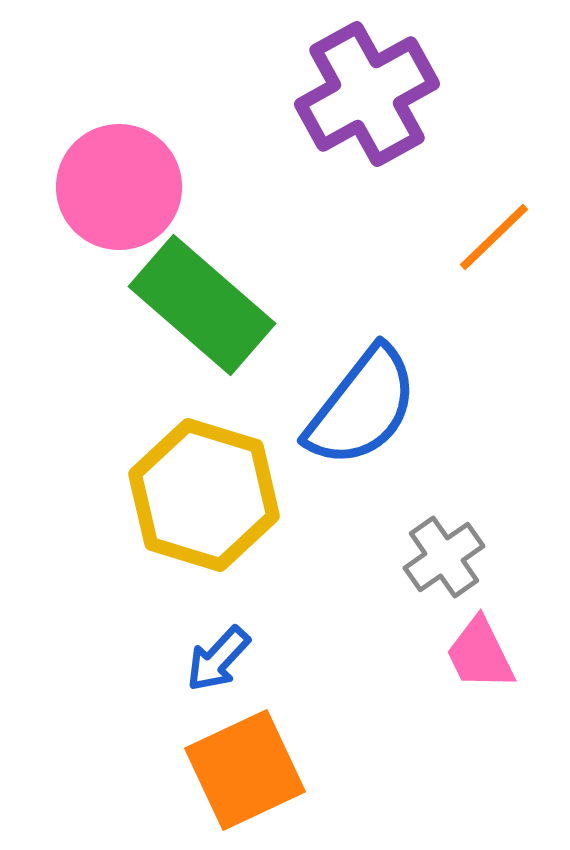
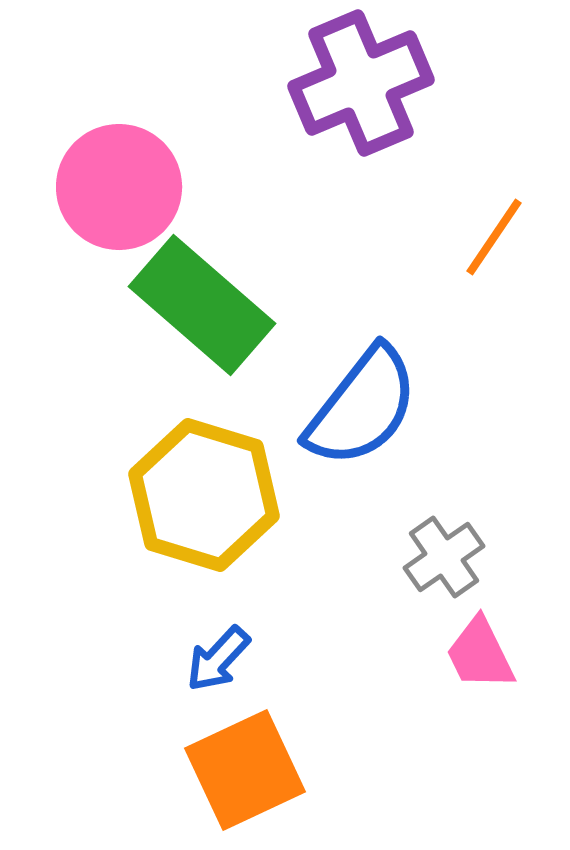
purple cross: moved 6 px left, 11 px up; rotated 6 degrees clockwise
orange line: rotated 12 degrees counterclockwise
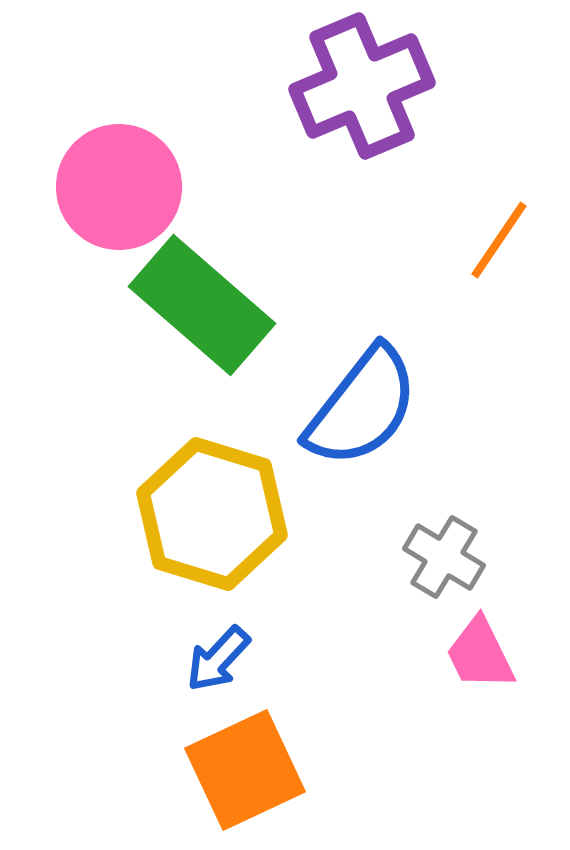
purple cross: moved 1 px right, 3 px down
orange line: moved 5 px right, 3 px down
yellow hexagon: moved 8 px right, 19 px down
gray cross: rotated 24 degrees counterclockwise
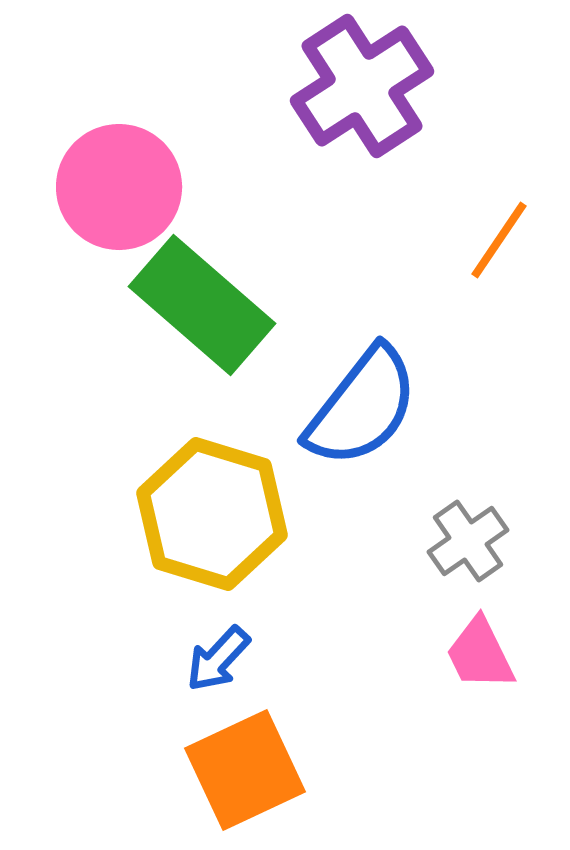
purple cross: rotated 10 degrees counterclockwise
gray cross: moved 24 px right, 16 px up; rotated 24 degrees clockwise
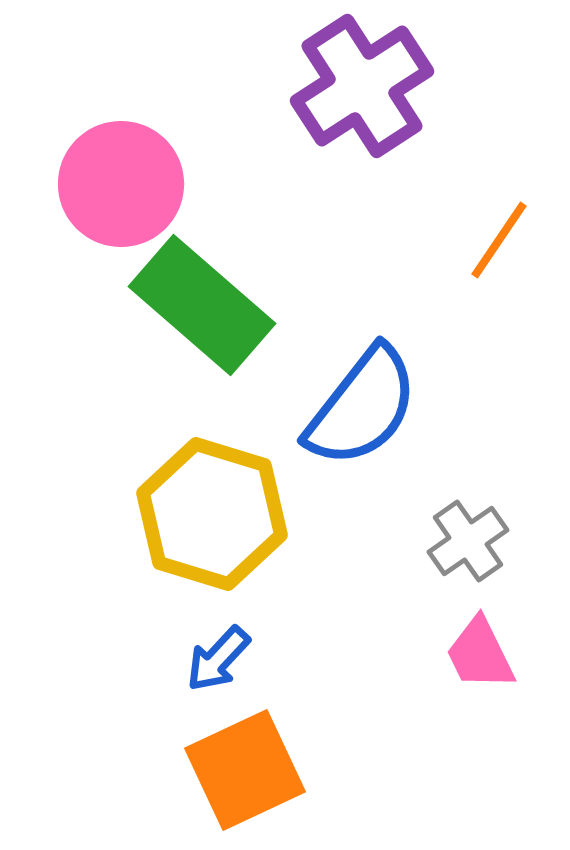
pink circle: moved 2 px right, 3 px up
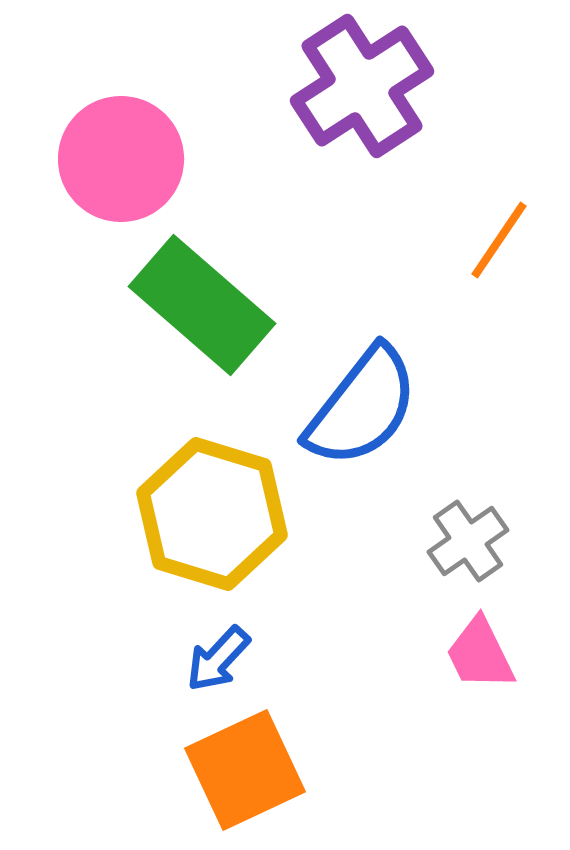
pink circle: moved 25 px up
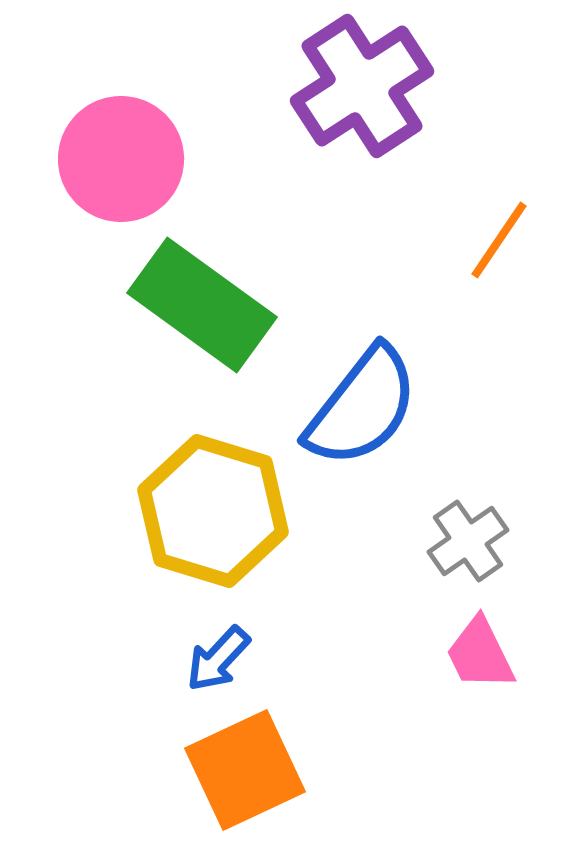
green rectangle: rotated 5 degrees counterclockwise
yellow hexagon: moved 1 px right, 3 px up
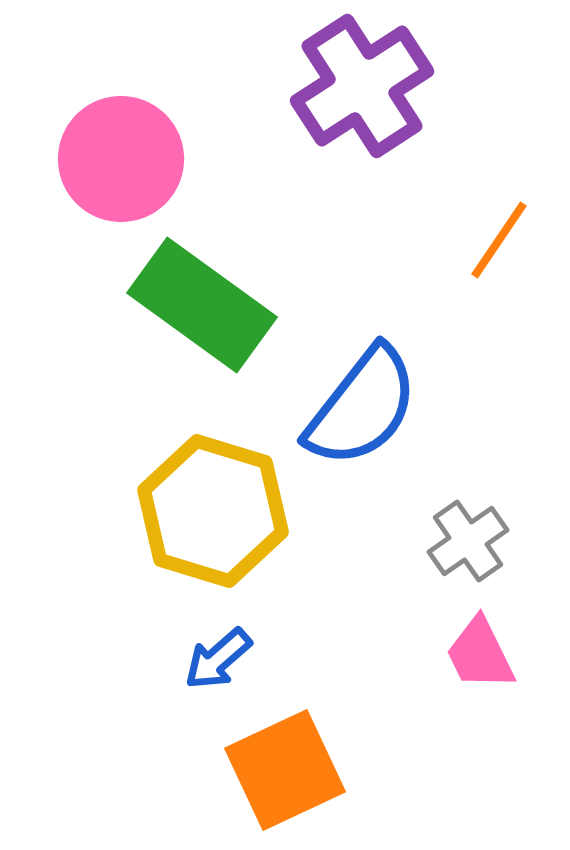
blue arrow: rotated 6 degrees clockwise
orange square: moved 40 px right
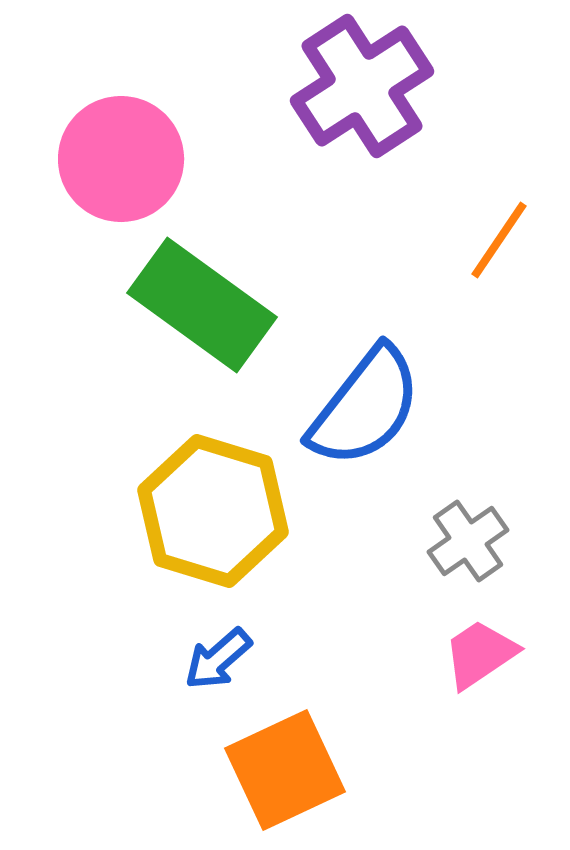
blue semicircle: moved 3 px right
pink trapezoid: rotated 82 degrees clockwise
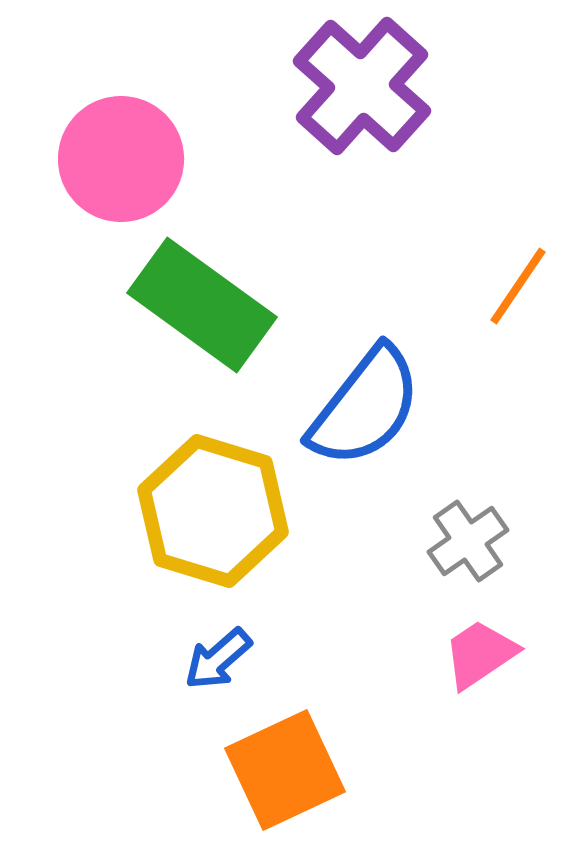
purple cross: rotated 15 degrees counterclockwise
orange line: moved 19 px right, 46 px down
